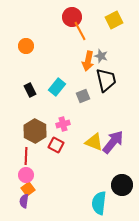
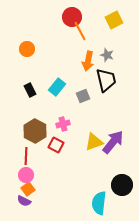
orange circle: moved 1 px right, 3 px down
gray star: moved 6 px right, 1 px up
yellow triangle: rotated 42 degrees counterclockwise
purple semicircle: rotated 72 degrees counterclockwise
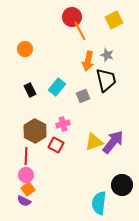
orange circle: moved 2 px left
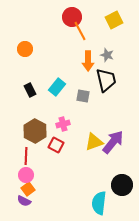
orange arrow: rotated 12 degrees counterclockwise
gray square: rotated 32 degrees clockwise
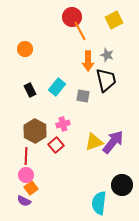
red square: rotated 21 degrees clockwise
orange square: moved 3 px right, 1 px up
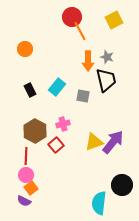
gray star: moved 2 px down
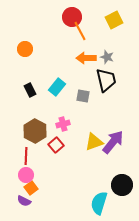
orange arrow: moved 2 px left, 3 px up; rotated 90 degrees clockwise
cyan semicircle: rotated 10 degrees clockwise
